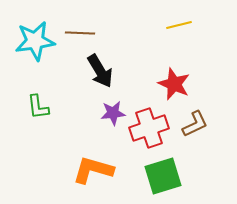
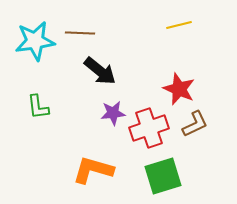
black arrow: rotated 20 degrees counterclockwise
red star: moved 5 px right, 5 px down
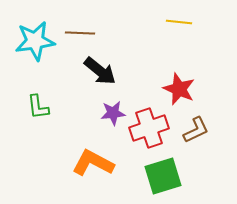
yellow line: moved 3 px up; rotated 20 degrees clockwise
brown L-shape: moved 1 px right, 6 px down
orange L-shape: moved 7 px up; rotated 12 degrees clockwise
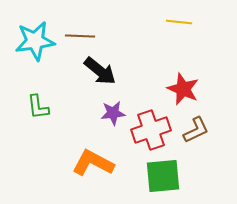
brown line: moved 3 px down
red star: moved 4 px right
red cross: moved 2 px right, 2 px down
green square: rotated 12 degrees clockwise
